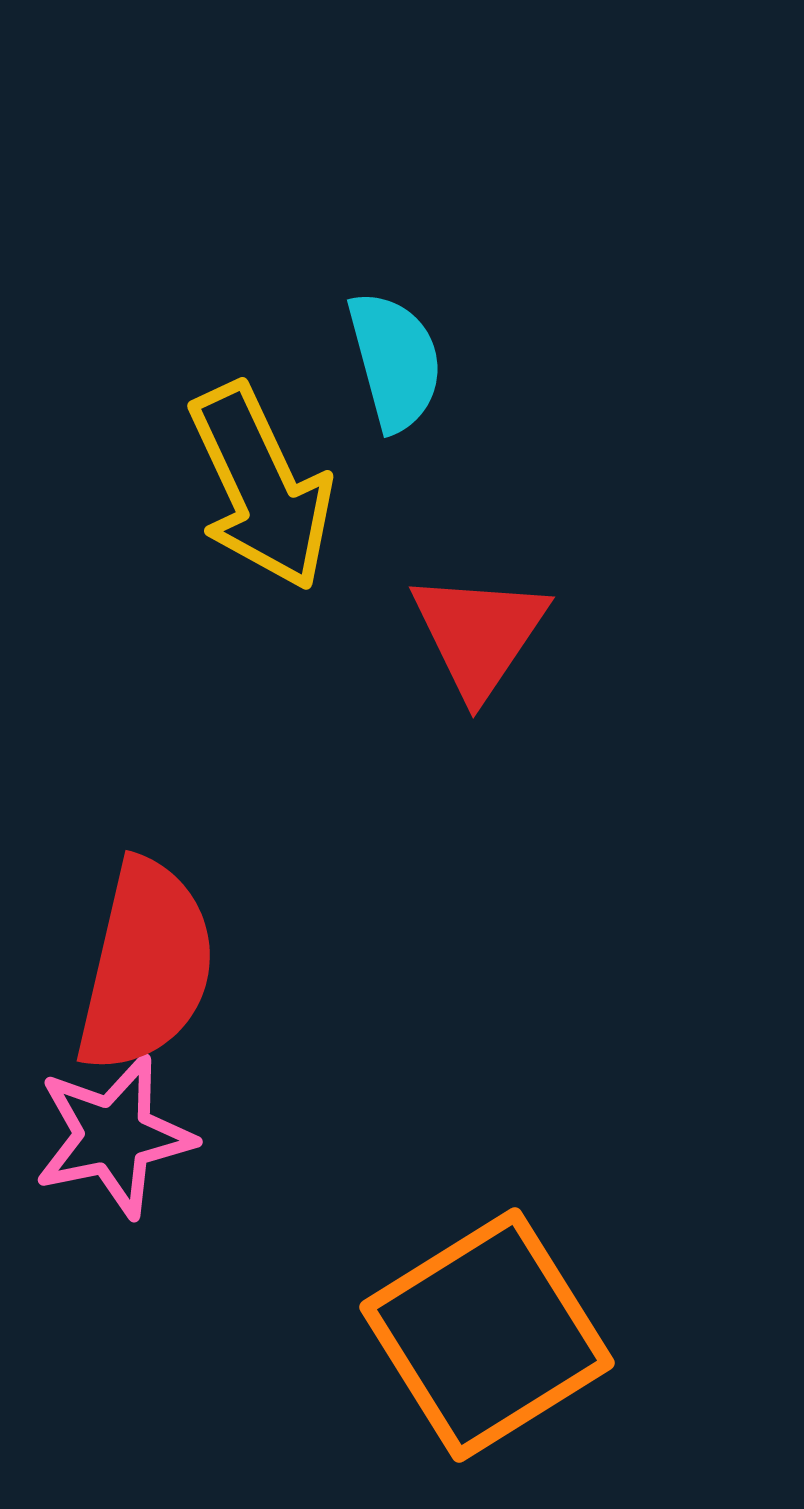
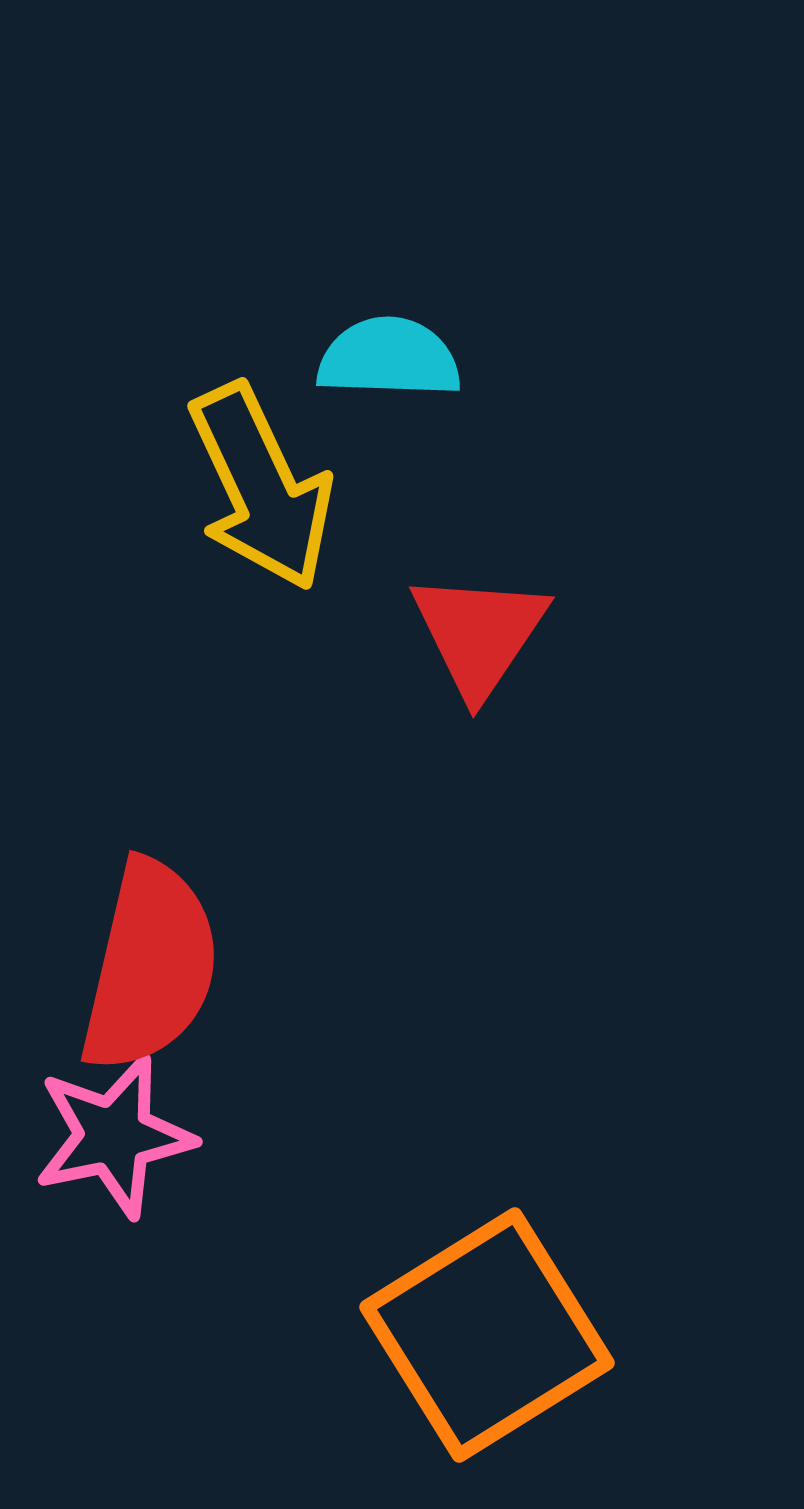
cyan semicircle: moved 6 px left, 3 px up; rotated 73 degrees counterclockwise
red semicircle: moved 4 px right
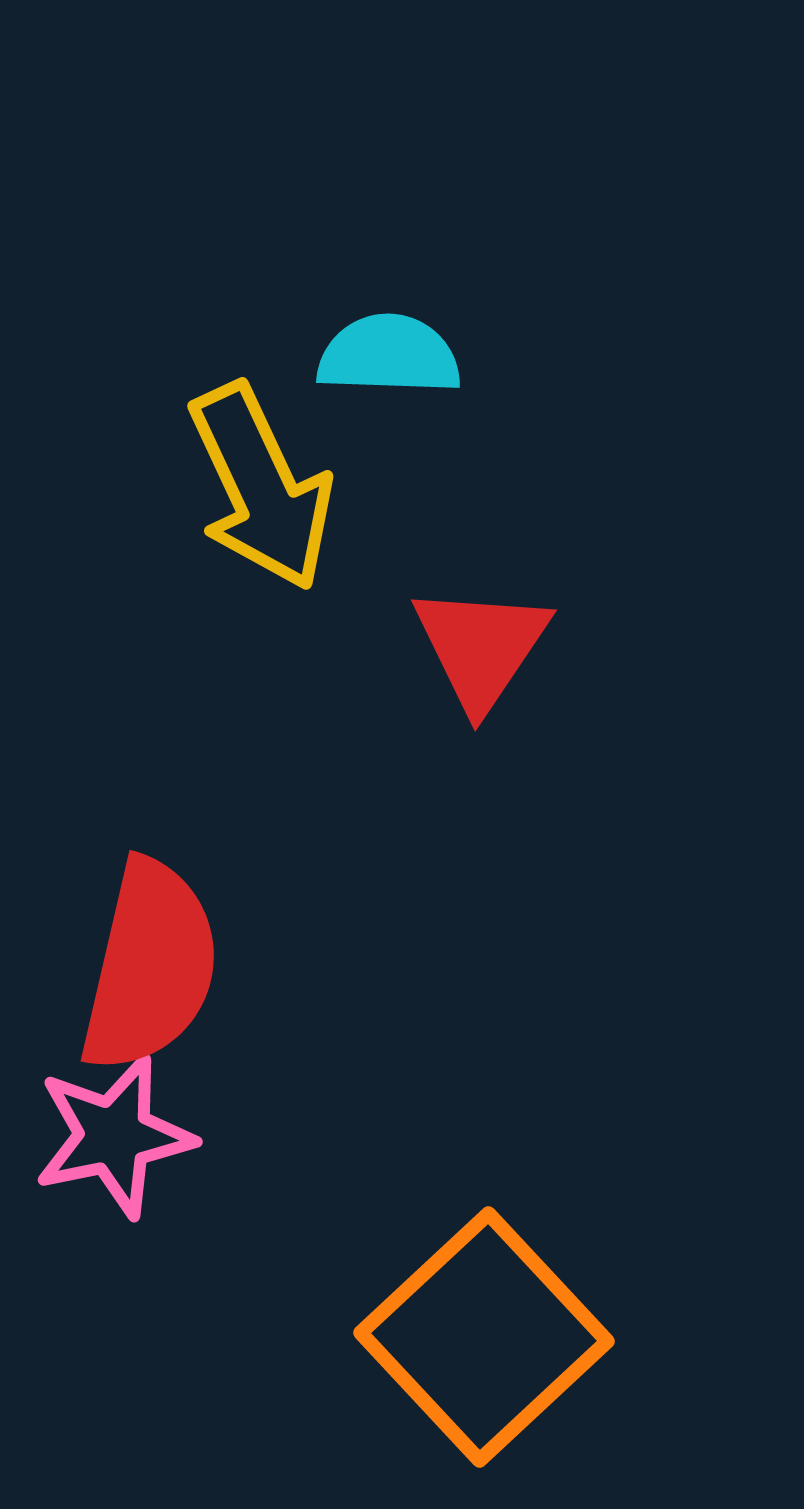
cyan semicircle: moved 3 px up
red triangle: moved 2 px right, 13 px down
orange square: moved 3 px left, 2 px down; rotated 11 degrees counterclockwise
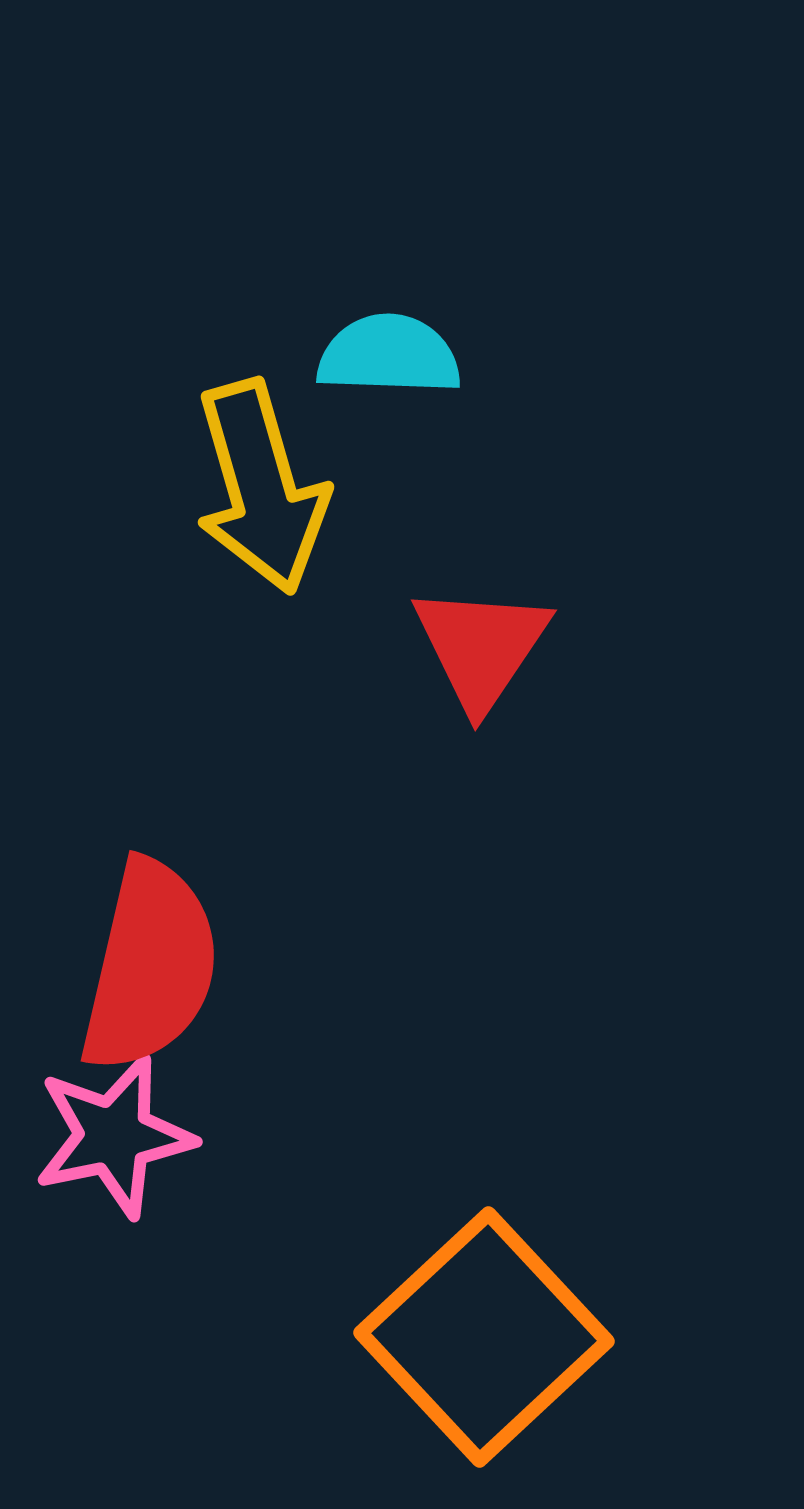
yellow arrow: rotated 9 degrees clockwise
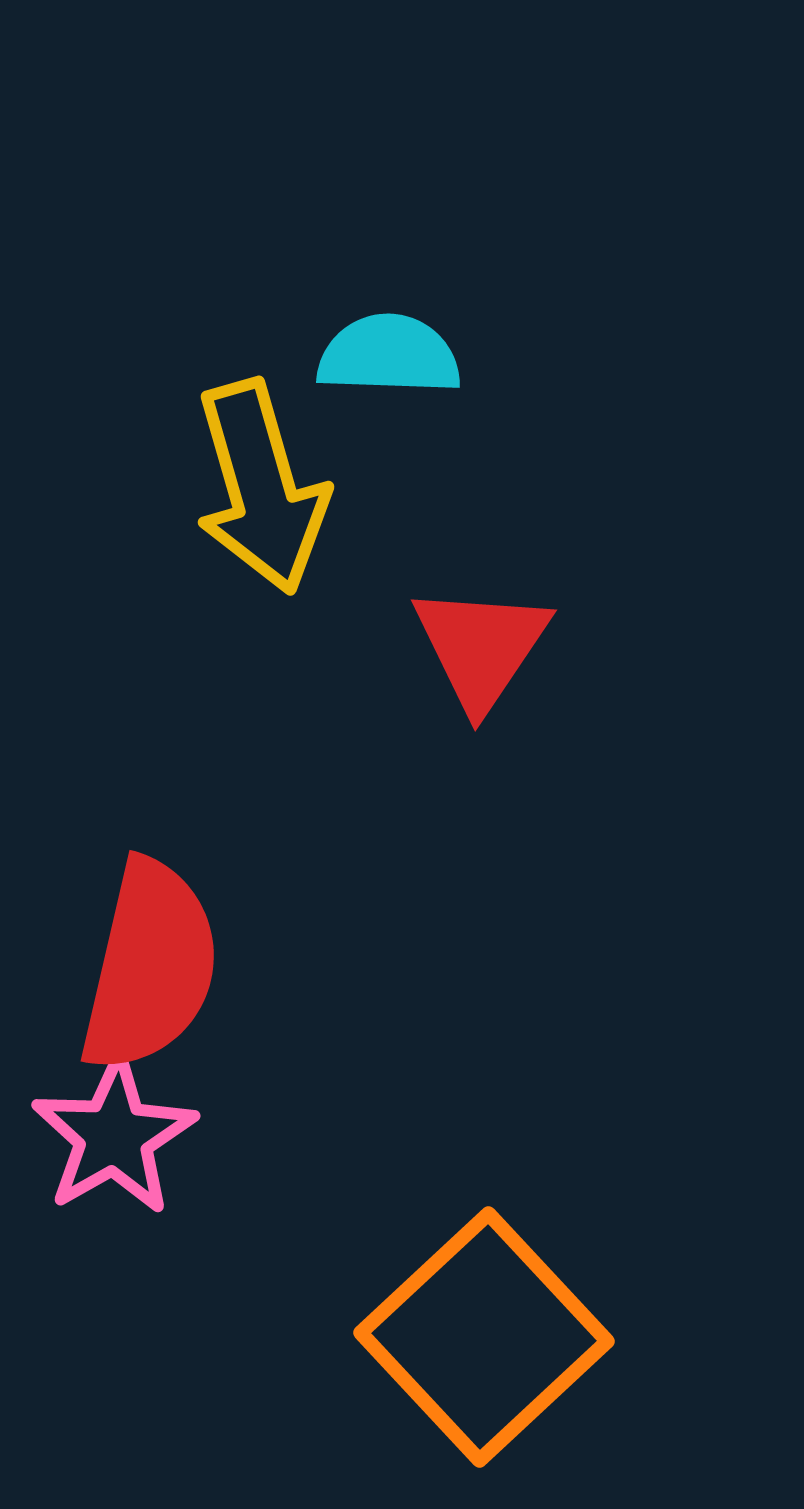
pink star: rotated 18 degrees counterclockwise
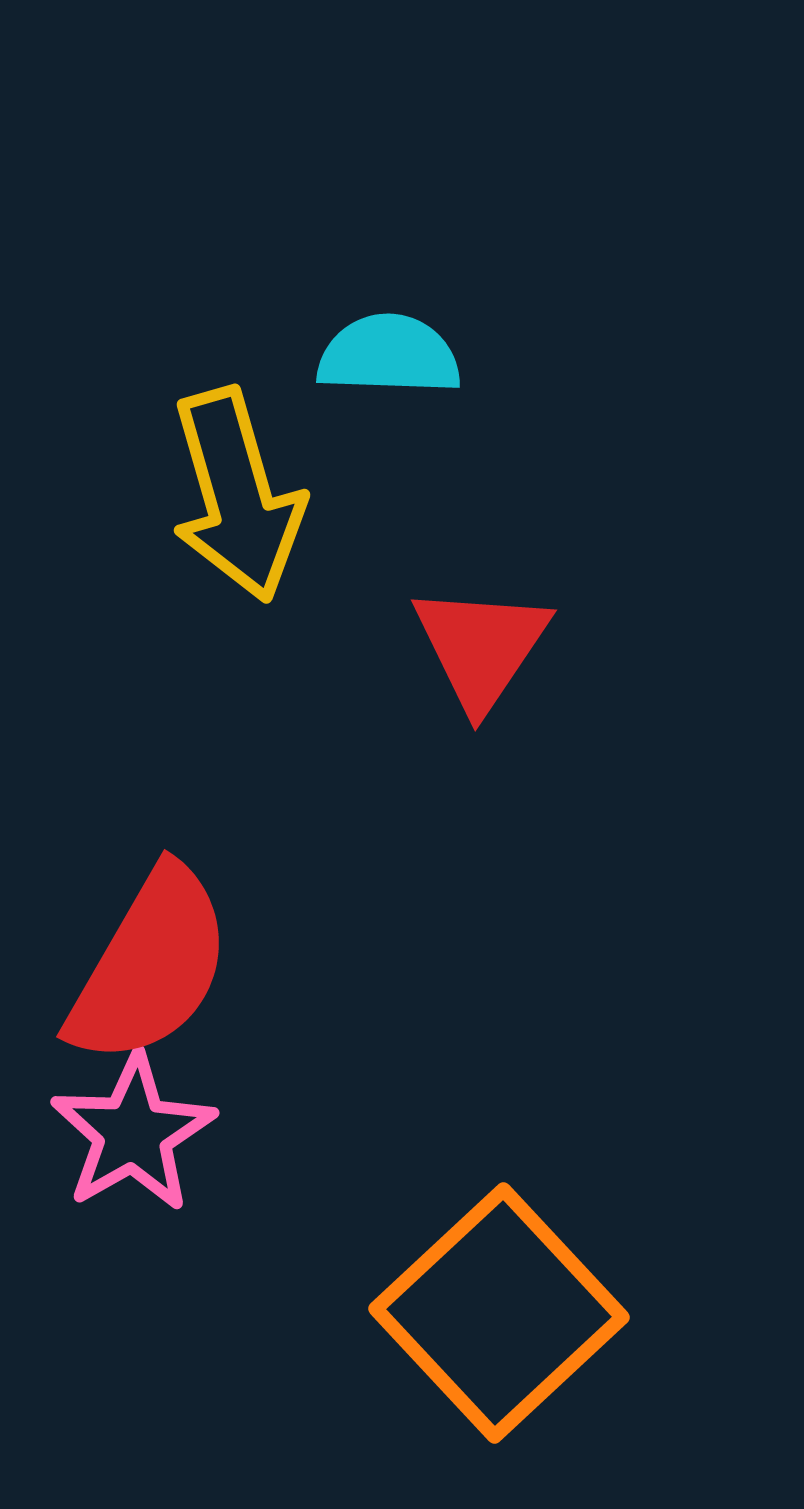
yellow arrow: moved 24 px left, 8 px down
red semicircle: rotated 17 degrees clockwise
pink star: moved 19 px right, 3 px up
orange square: moved 15 px right, 24 px up
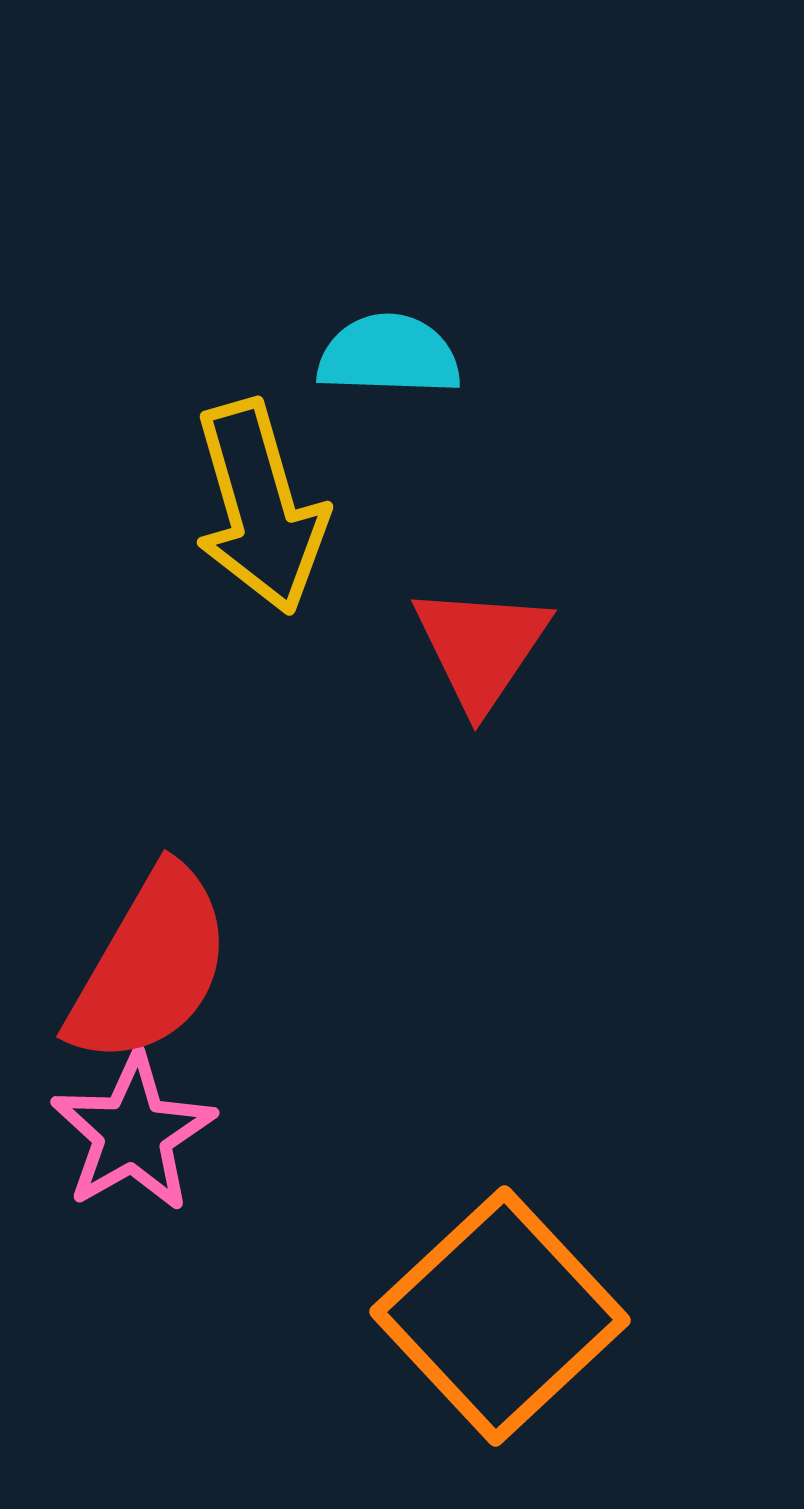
yellow arrow: moved 23 px right, 12 px down
orange square: moved 1 px right, 3 px down
